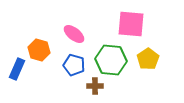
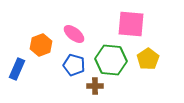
orange hexagon: moved 2 px right, 5 px up; rotated 25 degrees clockwise
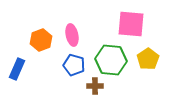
pink ellipse: moved 2 px left, 1 px down; rotated 40 degrees clockwise
orange hexagon: moved 5 px up
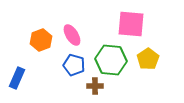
pink ellipse: rotated 20 degrees counterclockwise
blue rectangle: moved 9 px down
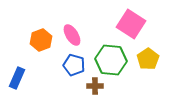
pink square: rotated 28 degrees clockwise
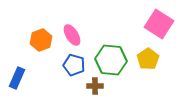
pink square: moved 28 px right
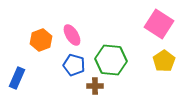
yellow pentagon: moved 16 px right, 2 px down
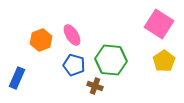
brown cross: rotated 21 degrees clockwise
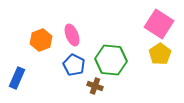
pink ellipse: rotated 10 degrees clockwise
yellow pentagon: moved 4 px left, 7 px up
blue pentagon: rotated 10 degrees clockwise
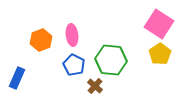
pink ellipse: rotated 15 degrees clockwise
brown cross: rotated 21 degrees clockwise
